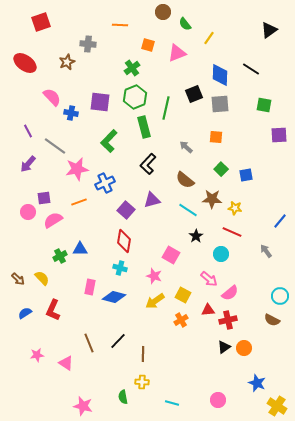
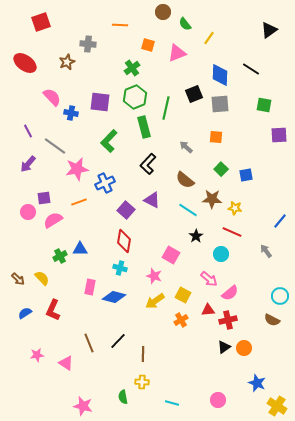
purple triangle at (152, 200): rotated 42 degrees clockwise
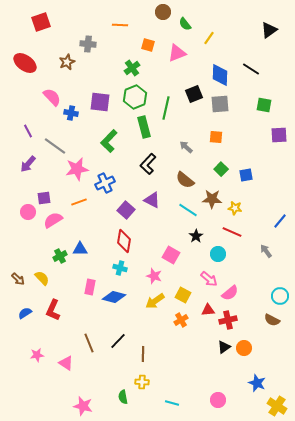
cyan circle at (221, 254): moved 3 px left
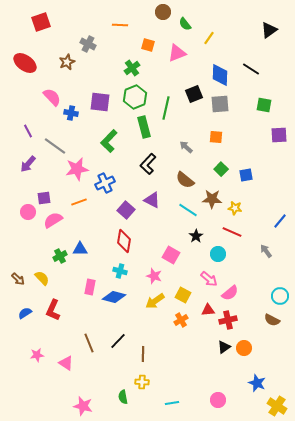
gray cross at (88, 44): rotated 21 degrees clockwise
cyan cross at (120, 268): moved 3 px down
cyan line at (172, 403): rotated 24 degrees counterclockwise
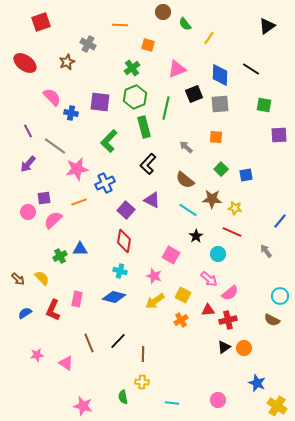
black triangle at (269, 30): moved 2 px left, 4 px up
pink triangle at (177, 53): moved 16 px down
pink semicircle at (53, 220): rotated 12 degrees counterclockwise
pink rectangle at (90, 287): moved 13 px left, 12 px down
cyan line at (172, 403): rotated 16 degrees clockwise
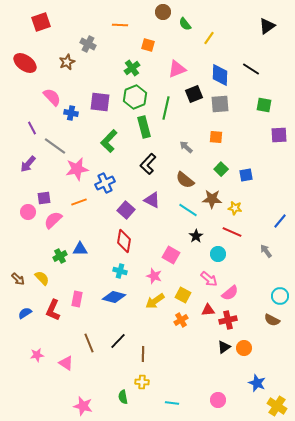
purple line at (28, 131): moved 4 px right, 3 px up
